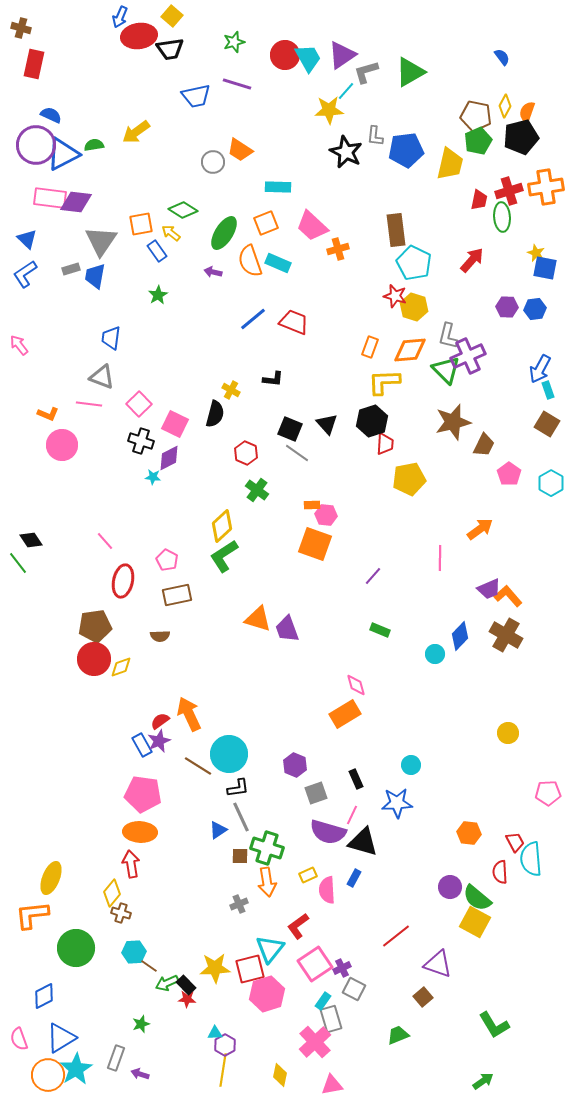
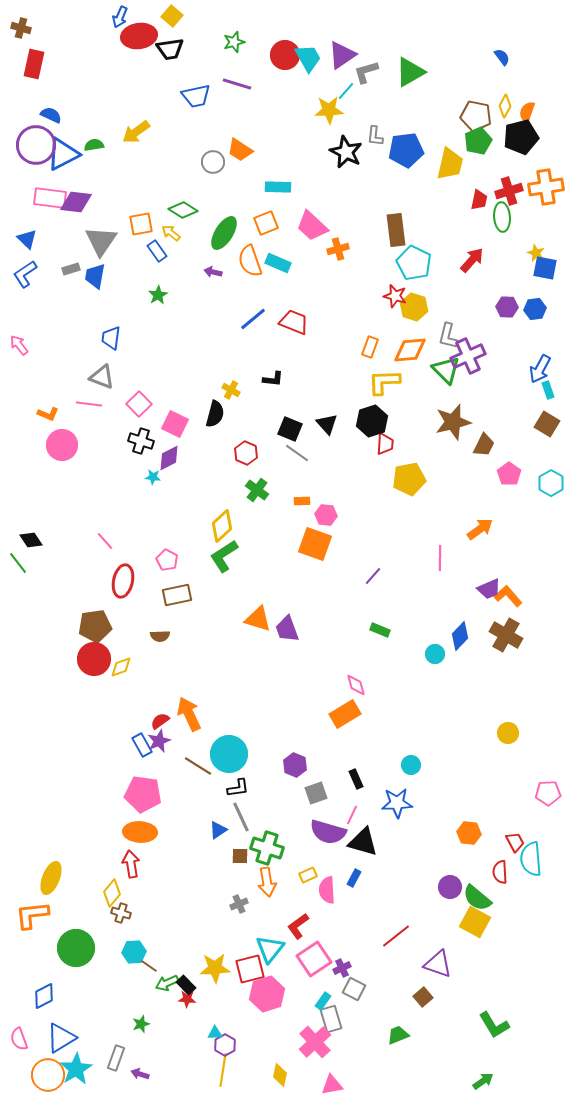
orange rectangle at (312, 505): moved 10 px left, 4 px up
pink square at (315, 964): moved 1 px left, 5 px up
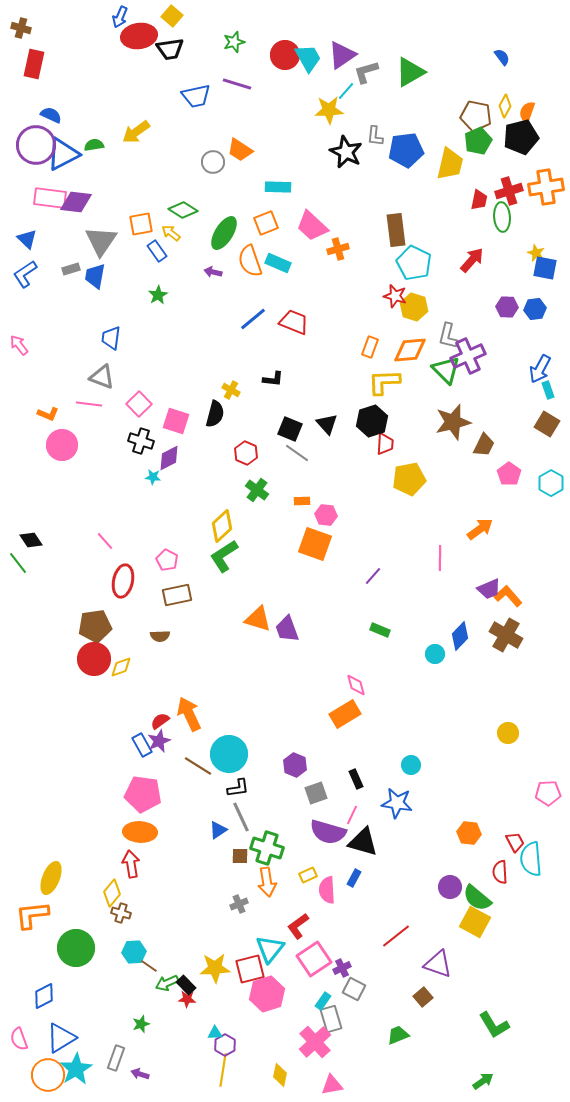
pink square at (175, 424): moved 1 px right, 3 px up; rotated 8 degrees counterclockwise
blue star at (397, 803): rotated 12 degrees clockwise
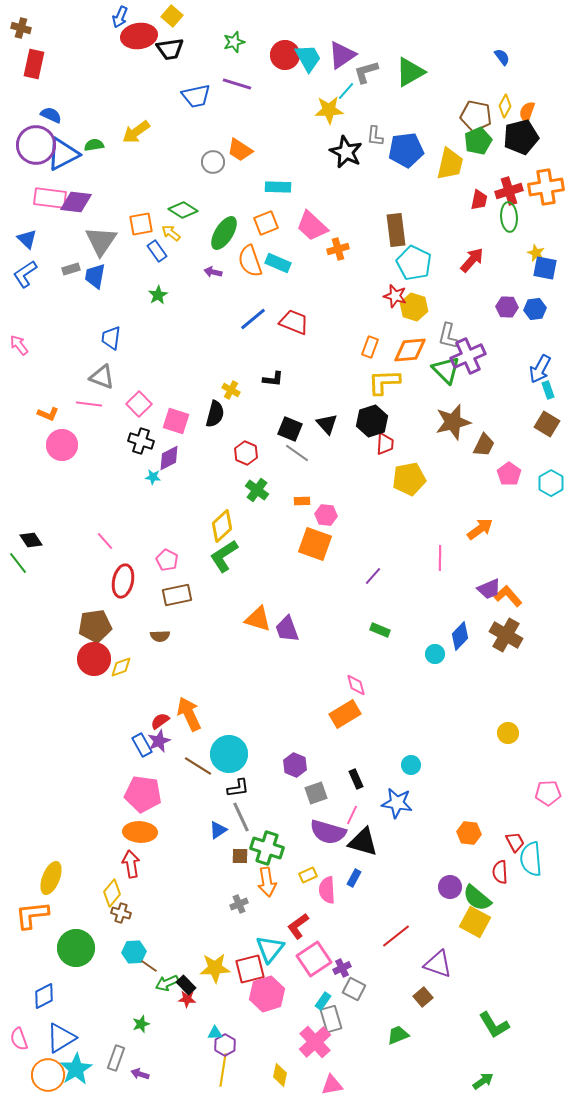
green ellipse at (502, 217): moved 7 px right
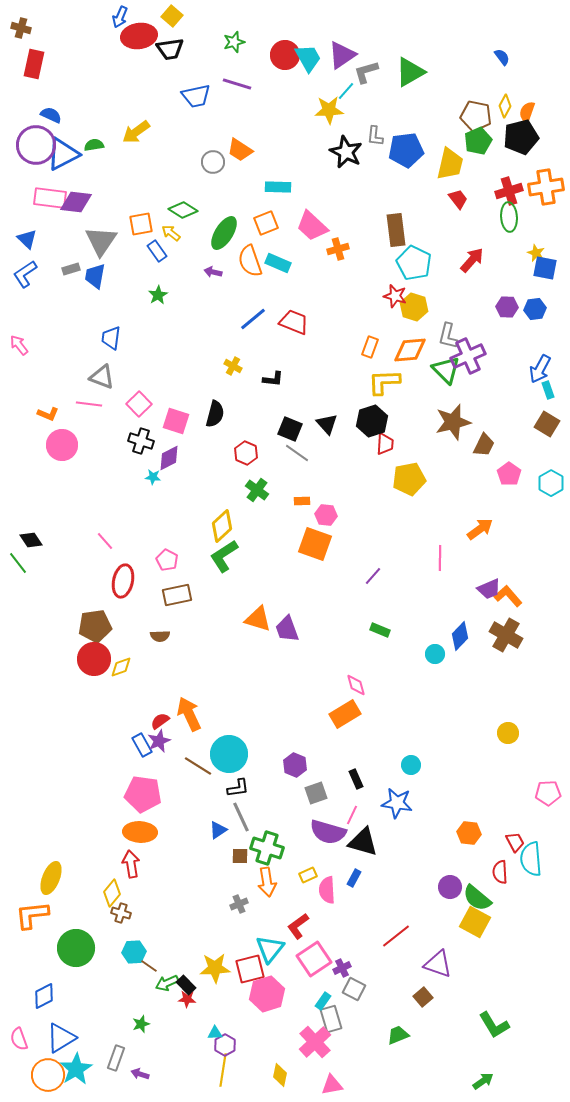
red trapezoid at (479, 200): moved 21 px left, 1 px up; rotated 50 degrees counterclockwise
yellow cross at (231, 390): moved 2 px right, 24 px up
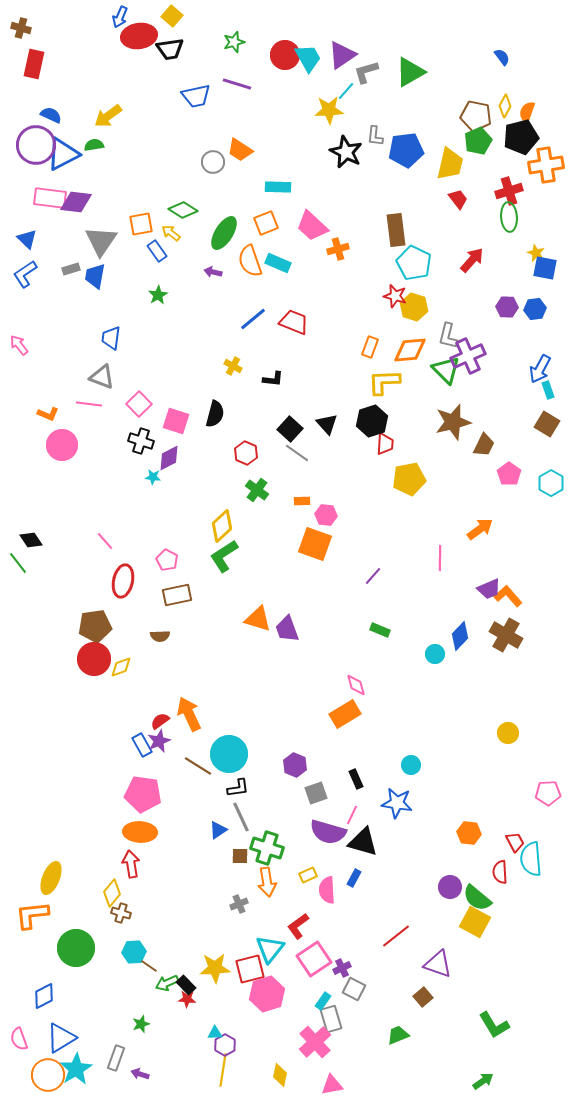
yellow arrow at (136, 132): moved 28 px left, 16 px up
orange cross at (546, 187): moved 22 px up
black square at (290, 429): rotated 20 degrees clockwise
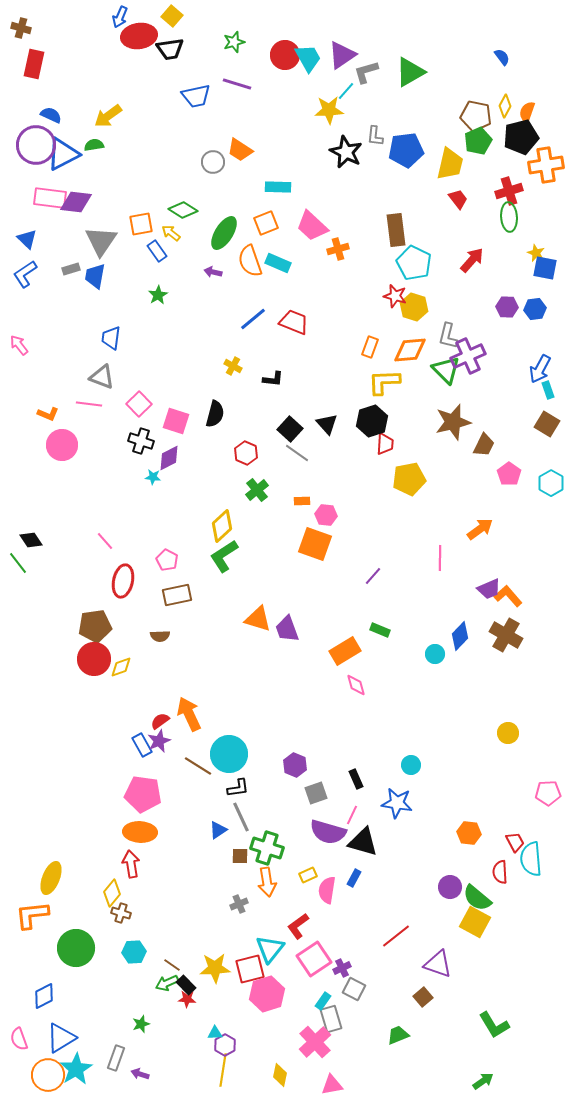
green cross at (257, 490): rotated 15 degrees clockwise
orange rectangle at (345, 714): moved 63 px up
pink semicircle at (327, 890): rotated 12 degrees clockwise
brown line at (149, 966): moved 23 px right, 1 px up
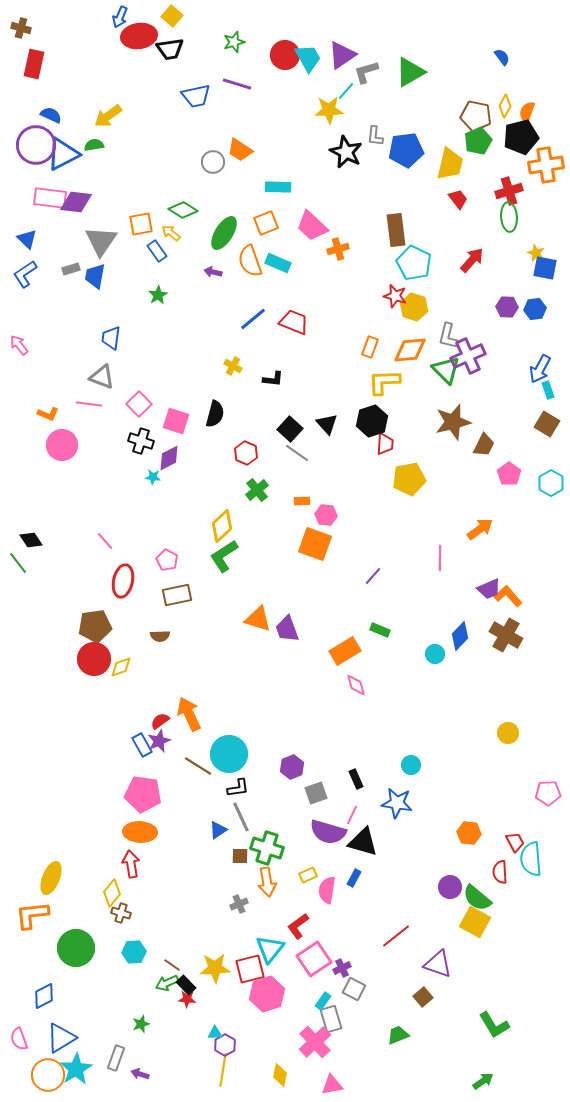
purple hexagon at (295, 765): moved 3 px left, 2 px down; rotated 15 degrees clockwise
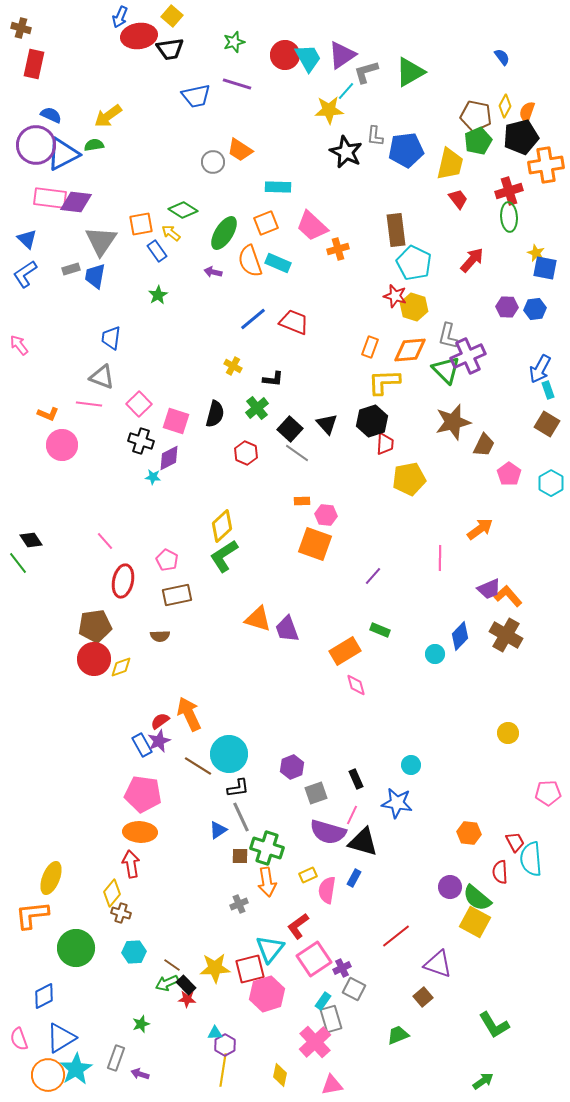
green cross at (257, 490): moved 82 px up
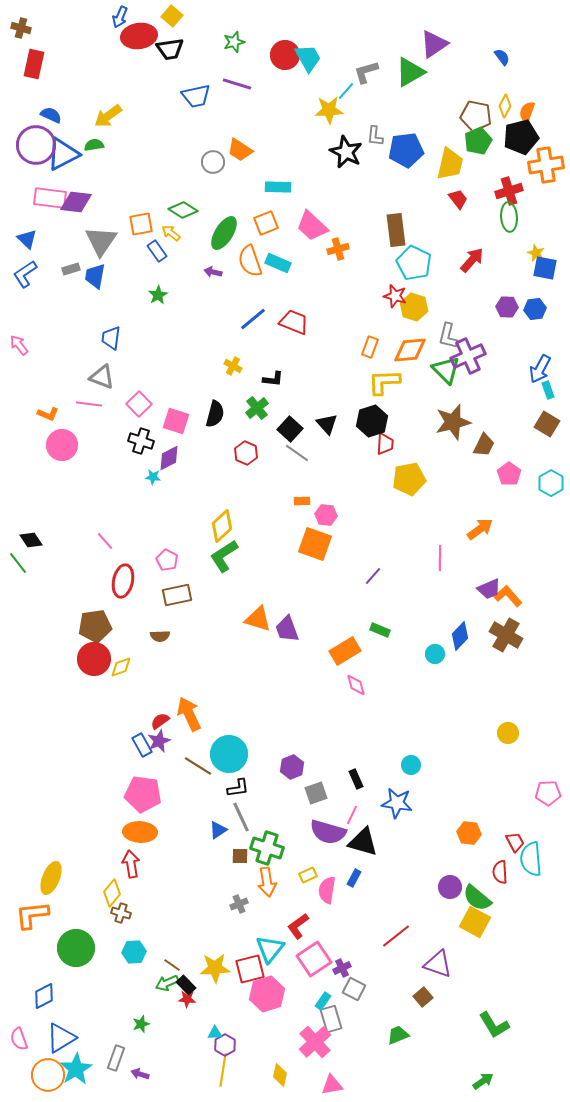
purple triangle at (342, 55): moved 92 px right, 11 px up
